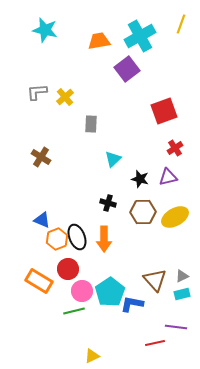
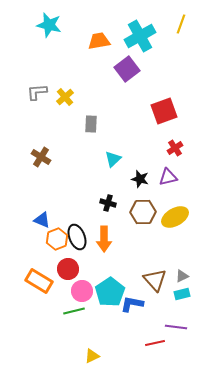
cyan star: moved 4 px right, 5 px up
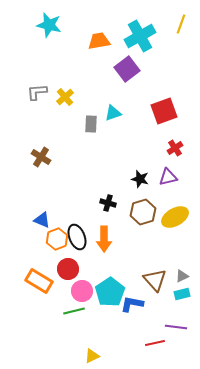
cyan triangle: moved 46 px up; rotated 24 degrees clockwise
brown hexagon: rotated 15 degrees counterclockwise
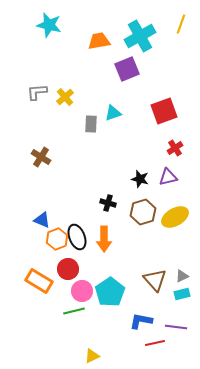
purple square: rotated 15 degrees clockwise
blue L-shape: moved 9 px right, 17 px down
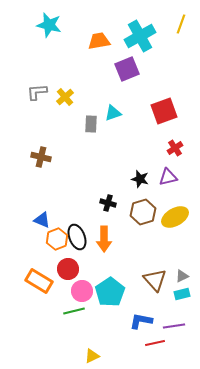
brown cross: rotated 18 degrees counterclockwise
purple line: moved 2 px left, 1 px up; rotated 15 degrees counterclockwise
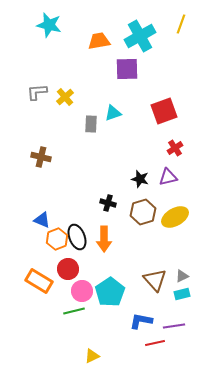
purple square: rotated 20 degrees clockwise
